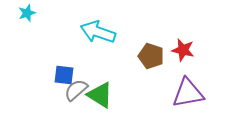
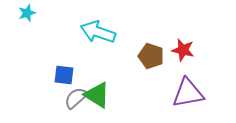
gray semicircle: moved 8 px down
green triangle: moved 3 px left
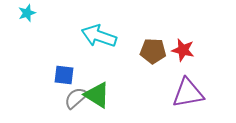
cyan arrow: moved 1 px right, 4 px down
brown pentagon: moved 2 px right, 5 px up; rotated 15 degrees counterclockwise
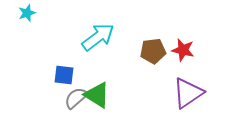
cyan arrow: moved 1 px left, 1 px down; rotated 124 degrees clockwise
brown pentagon: rotated 10 degrees counterclockwise
purple triangle: rotated 24 degrees counterclockwise
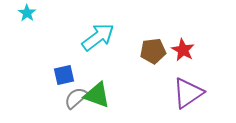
cyan star: rotated 18 degrees counterclockwise
red star: rotated 15 degrees clockwise
blue square: rotated 20 degrees counterclockwise
green triangle: rotated 12 degrees counterclockwise
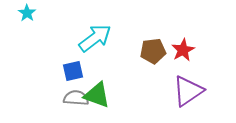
cyan arrow: moved 3 px left, 1 px down
red star: rotated 15 degrees clockwise
blue square: moved 9 px right, 4 px up
purple triangle: moved 2 px up
gray semicircle: rotated 45 degrees clockwise
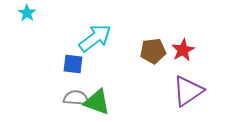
blue square: moved 7 px up; rotated 20 degrees clockwise
green triangle: moved 7 px down
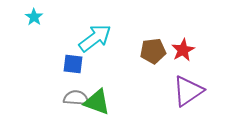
cyan star: moved 7 px right, 4 px down
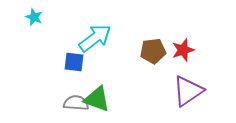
cyan star: rotated 12 degrees counterclockwise
red star: rotated 10 degrees clockwise
blue square: moved 1 px right, 2 px up
gray semicircle: moved 5 px down
green triangle: moved 3 px up
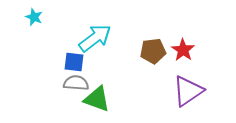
red star: rotated 20 degrees counterclockwise
gray semicircle: moved 20 px up
